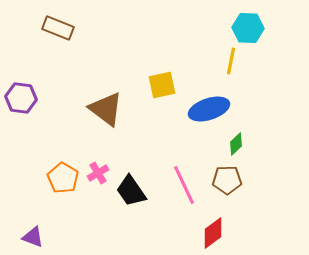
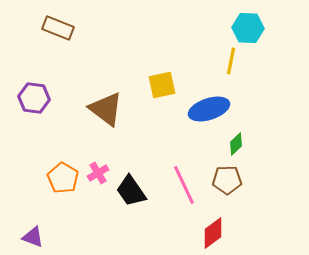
purple hexagon: moved 13 px right
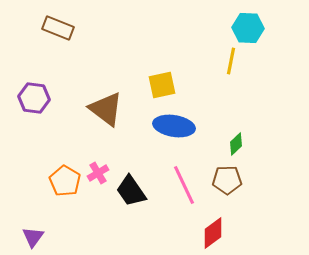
blue ellipse: moved 35 px left, 17 px down; rotated 27 degrees clockwise
orange pentagon: moved 2 px right, 3 px down
purple triangle: rotated 45 degrees clockwise
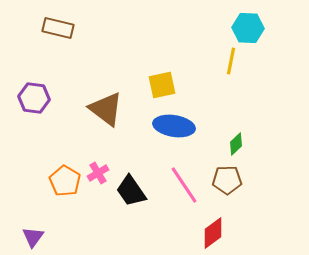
brown rectangle: rotated 8 degrees counterclockwise
pink line: rotated 9 degrees counterclockwise
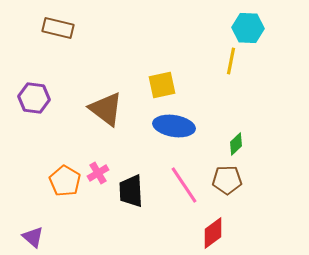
black trapezoid: rotated 32 degrees clockwise
purple triangle: rotated 25 degrees counterclockwise
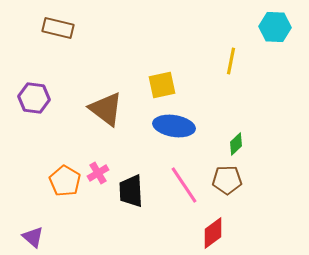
cyan hexagon: moved 27 px right, 1 px up
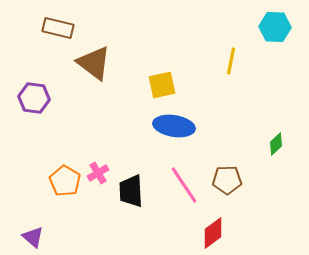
brown triangle: moved 12 px left, 46 px up
green diamond: moved 40 px right
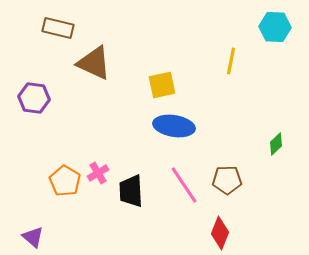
brown triangle: rotated 12 degrees counterclockwise
red diamond: moved 7 px right; rotated 32 degrees counterclockwise
